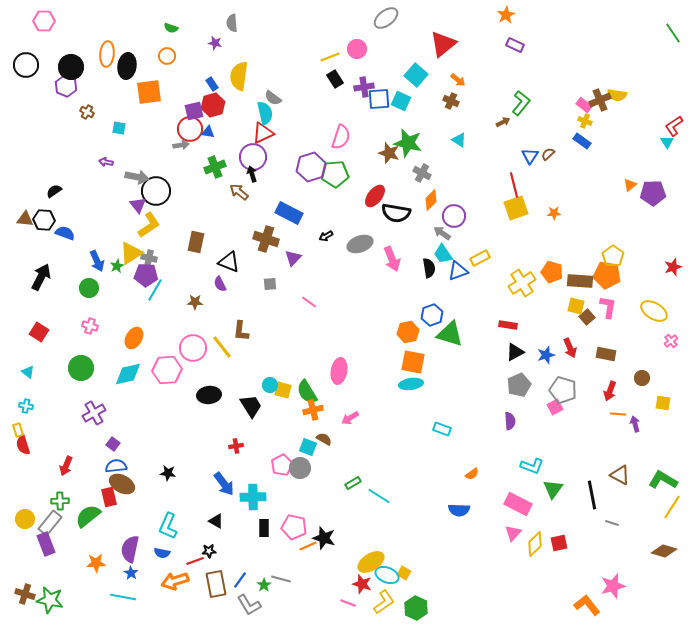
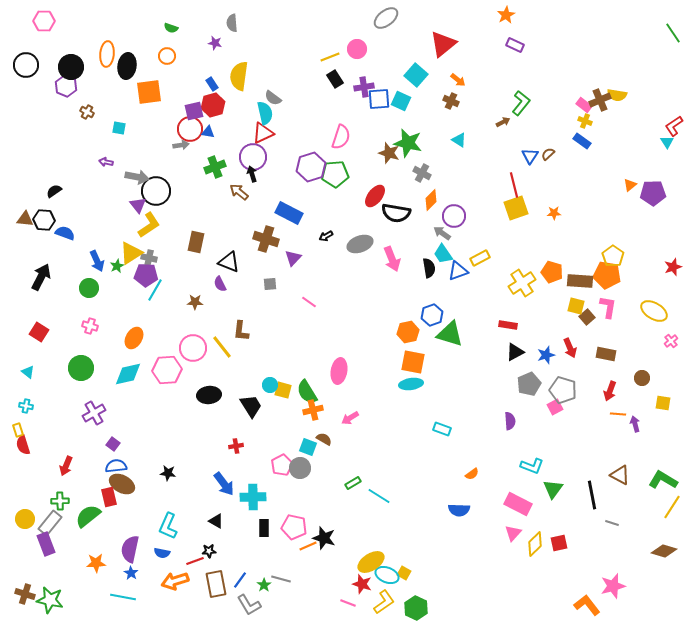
gray pentagon at (519, 385): moved 10 px right, 1 px up
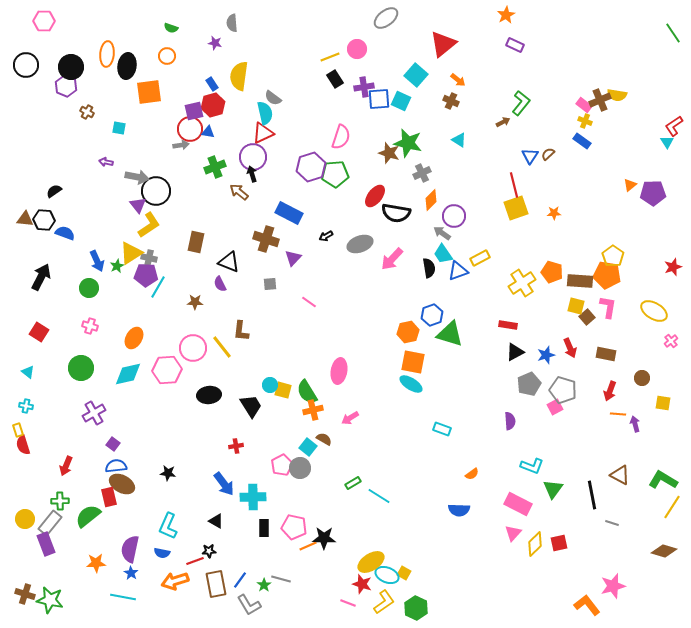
gray cross at (422, 173): rotated 36 degrees clockwise
pink arrow at (392, 259): rotated 65 degrees clockwise
cyan line at (155, 290): moved 3 px right, 3 px up
cyan ellipse at (411, 384): rotated 40 degrees clockwise
cyan square at (308, 447): rotated 18 degrees clockwise
black star at (324, 538): rotated 15 degrees counterclockwise
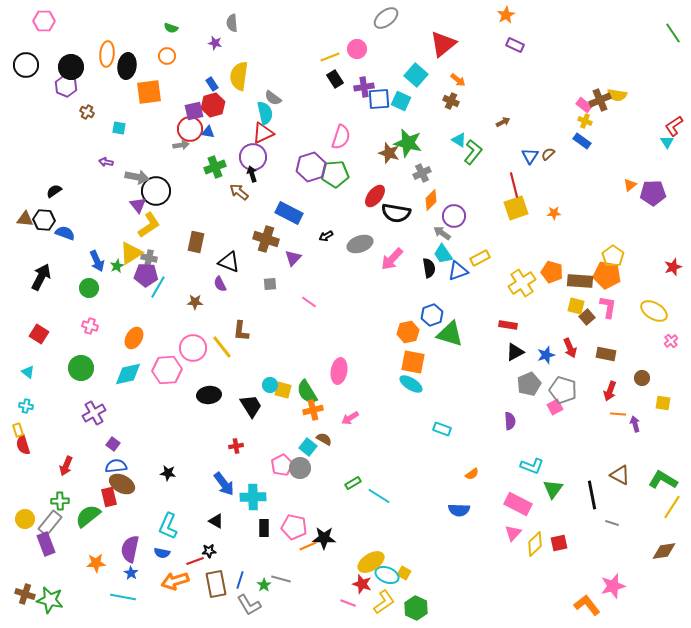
green L-shape at (521, 103): moved 48 px left, 49 px down
red square at (39, 332): moved 2 px down
brown diamond at (664, 551): rotated 25 degrees counterclockwise
blue line at (240, 580): rotated 18 degrees counterclockwise
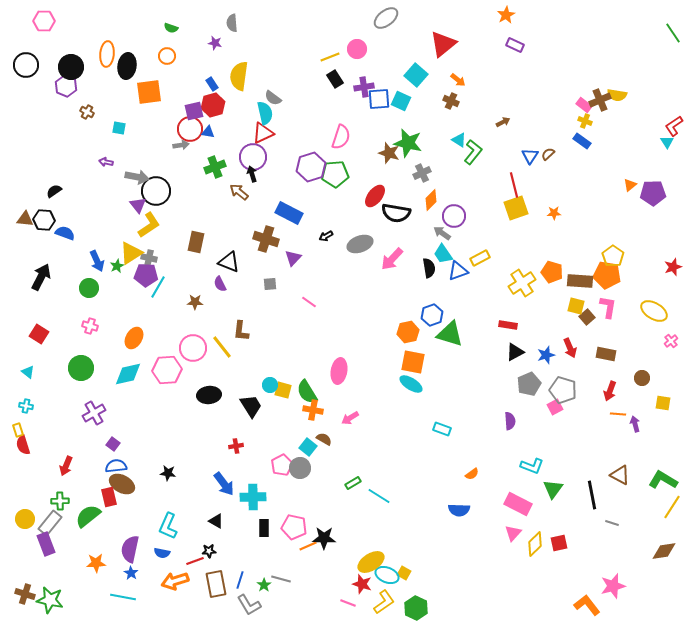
orange cross at (313, 410): rotated 24 degrees clockwise
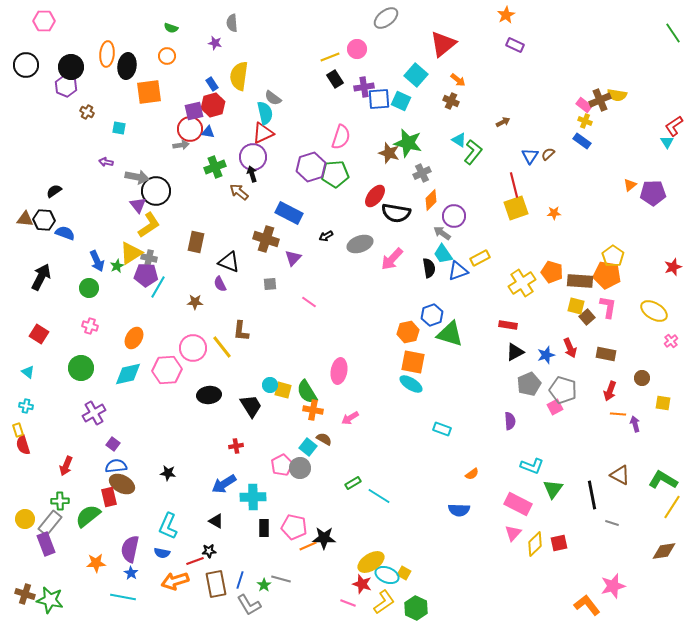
blue arrow at (224, 484): rotated 95 degrees clockwise
